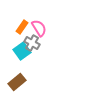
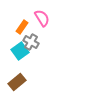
pink semicircle: moved 3 px right, 10 px up
gray cross: moved 1 px left, 1 px up
cyan square: moved 2 px left
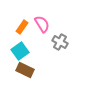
pink semicircle: moved 6 px down
gray cross: moved 29 px right
brown rectangle: moved 8 px right, 12 px up; rotated 66 degrees clockwise
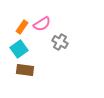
pink semicircle: rotated 90 degrees clockwise
cyan square: moved 1 px left, 2 px up
brown rectangle: rotated 18 degrees counterclockwise
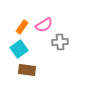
pink semicircle: moved 2 px right, 1 px down
gray cross: rotated 35 degrees counterclockwise
brown rectangle: moved 2 px right
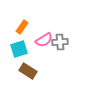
pink semicircle: moved 15 px down
cyan square: rotated 18 degrees clockwise
brown rectangle: moved 1 px right, 1 px down; rotated 24 degrees clockwise
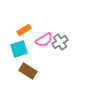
orange rectangle: moved 2 px right, 3 px down; rotated 24 degrees clockwise
gray cross: rotated 28 degrees counterclockwise
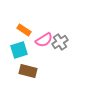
orange rectangle: rotated 64 degrees clockwise
cyan square: moved 1 px down
brown rectangle: rotated 18 degrees counterclockwise
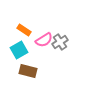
cyan square: rotated 12 degrees counterclockwise
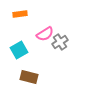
orange rectangle: moved 4 px left, 16 px up; rotated 40 degrees counterclockwise
pink semicircle: moved 1 px right, 6 px up
brown rectangle: moved 1 px right, 6 px down
